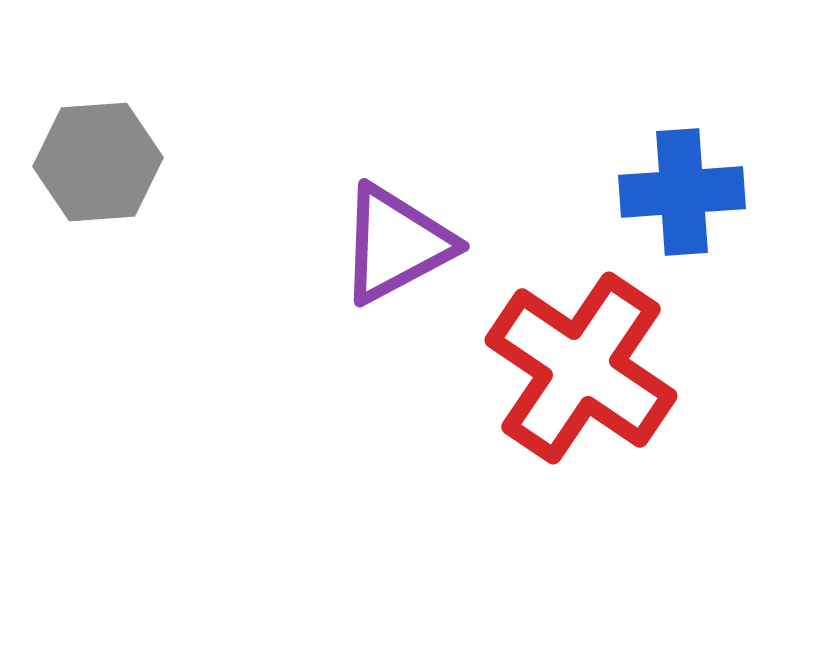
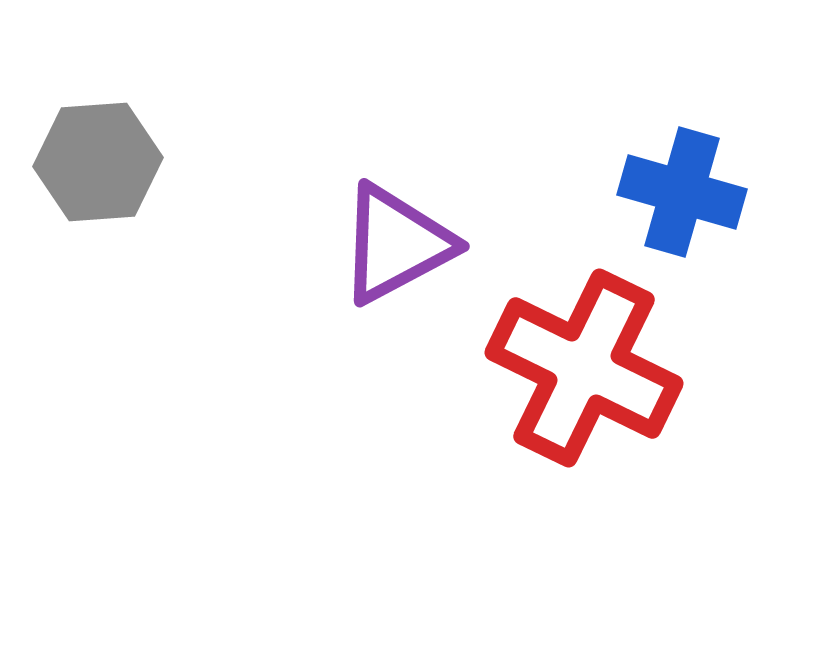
blue cross: rotated 20 degrees clockwise
red cross: moved 3 px right; rotated 8 degrees counterclockwise
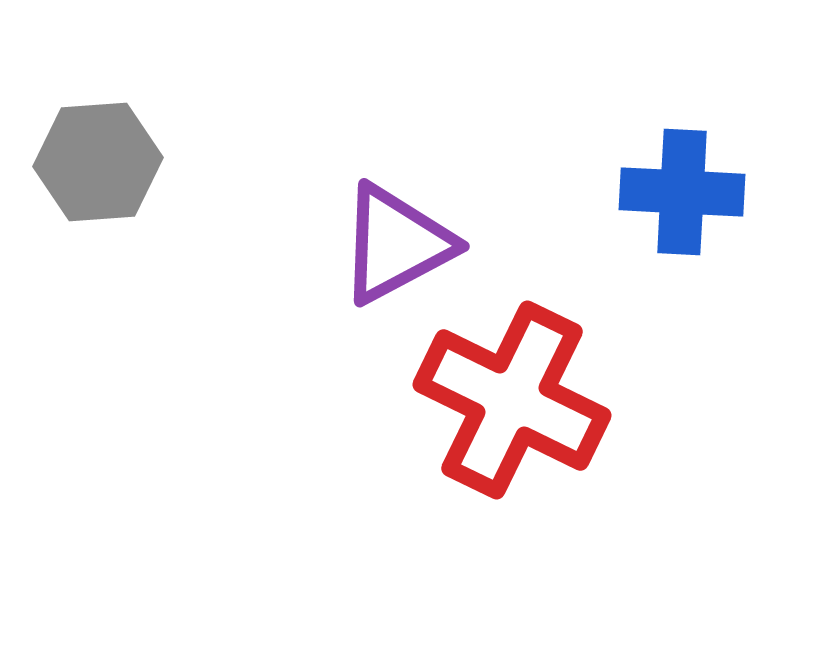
blue cross: rotated 13 degrees counterclockwise
red cross: moved 72 px left, 32 px down
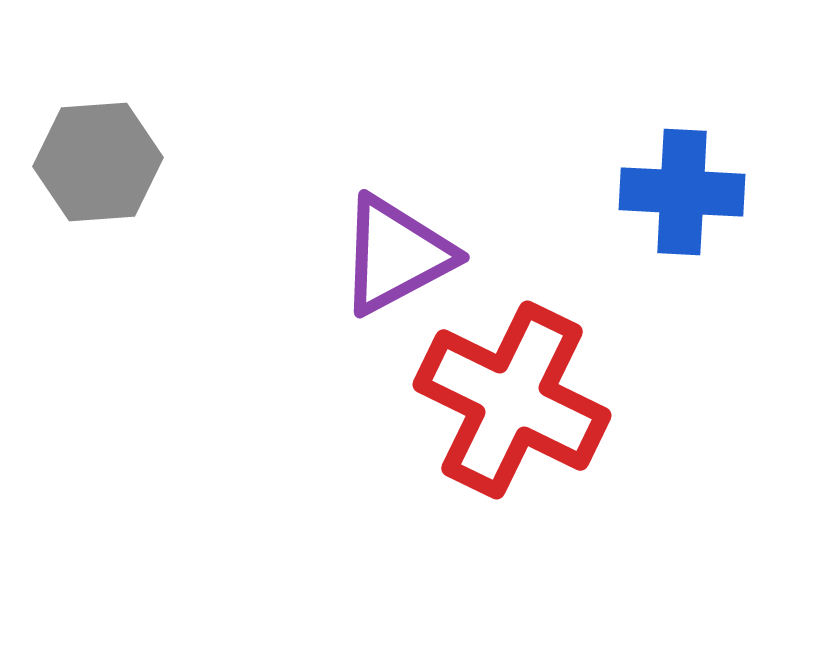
purple triangle: moved 11 px down
